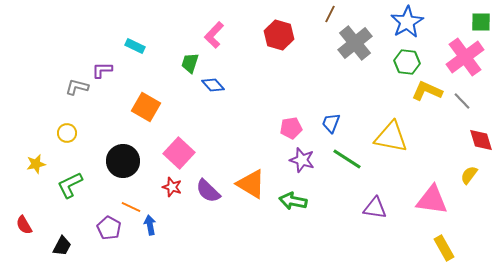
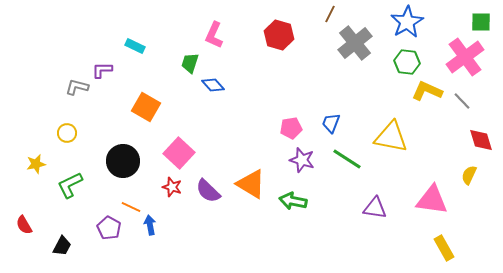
pink L-shape: rotated 20 degrees counterclockwise
yellow semicircle: rotated 12 degrees counterclockwise
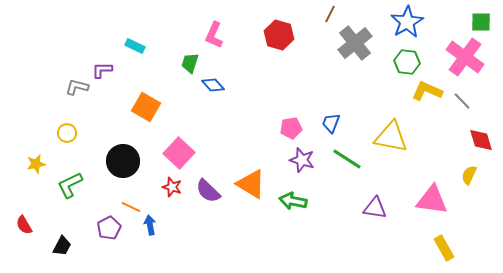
pink cross: rotated 18 degrees counterclockwise
purple pentagon: rotated 15 degrees clockwise
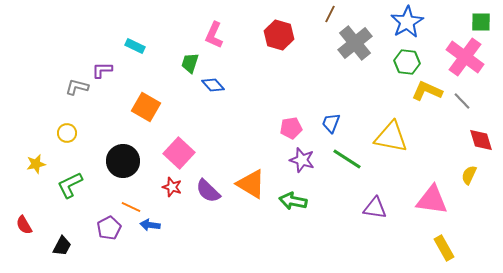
blue arrow: rotated 72 degrees counterclockwise
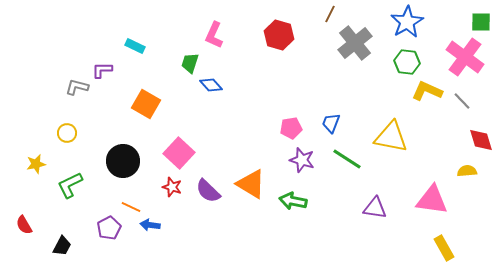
blue diamond: moved 2 px left
orange square: moved 3 px up
yellow semicircle: moved 2 px left, 4 px up; rotated 60 degrees clockwise
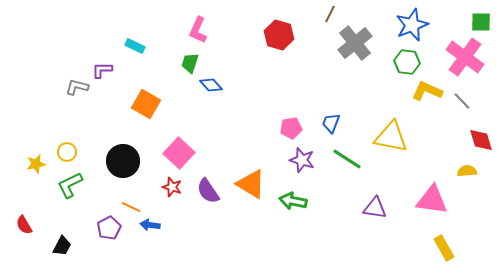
blue star: moved 5 px right, 3 px down; rotated 8 degrees clockwise
pink L-shape: moved 16 px left, 5 px up
yellow circle: moved 19 px down
purple semicircle: rotated 12 degrees clockwise
